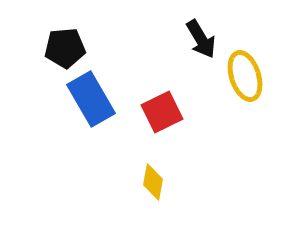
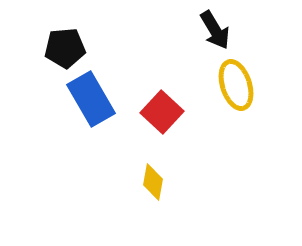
black arrow: moved 14 px right, 9 px up
yellow ellipse: moved 9 px left, 9 px down
red square: rotated 21 degrees counterclockwise
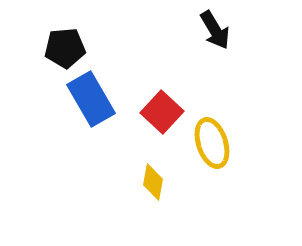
yellow ellipse: moved 24 px left, 58 px down
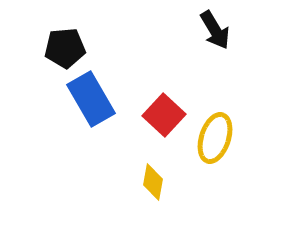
red square: moved 2 px right, 3 px down
yellow ellipse: moved 3 px right, 5 px up; rotated 36 degrees clockwise
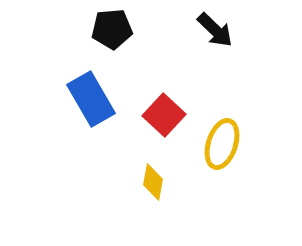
black arrow: rotated 15 degrees counterclockwise
black pentagon: moved 47 px right, 19 px up
yellow ellipse: moved 7 px right, 6 px down
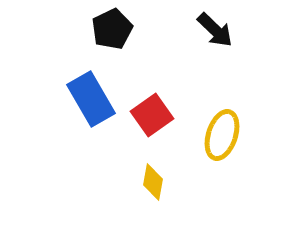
black pentagon: rotated 21 degrees counterclockwise
red square: moved 12 px left; rotated 12 degrees clockwise
yellow ellipse: moved 9 px up
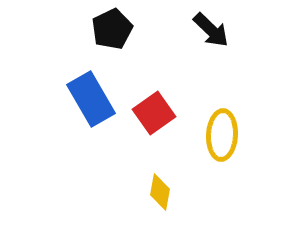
black arrow: moved 4 px left
red square: moved 2 px right, 2 px up
yellow ellipse: rotated 15 degrees counterclockwise
yellow diamond: moved 7 px right, 10 px down
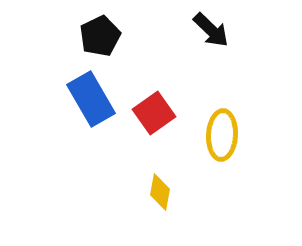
black pentagon: moved 12 px left, 7 px down
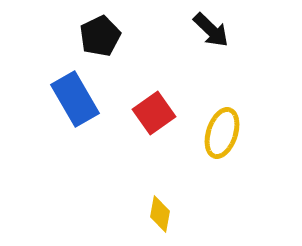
blue rectangle: moved 16 px left
yellow ellipse: moved 2 px up; rotated 15 degrees clockwise
yellow diamond: moved 22 px down
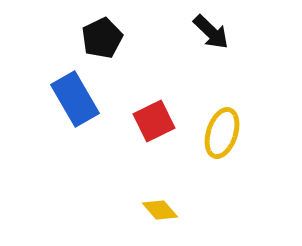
black arrow: moved 2 px down
black pentagon: moved 2 px right, 2 px down
red square: moved 8 px down; rotated 9 degrees clockwise
yellow diamond: moved 4 px up; rotated 51 degrees counterclockwise
